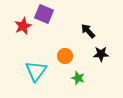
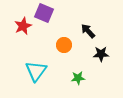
purple square: moved 1 px up
orange circle: moved 1 px left, 11 px up
green star: rotated 24 degrees counterclockwise
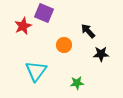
green star: moved 1 px left, 5 px down
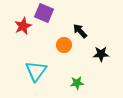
black arrow: moved 8 px left
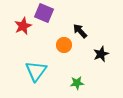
black star: rotated 21 degrees counterclockwise
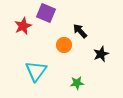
purple square: moved 2 px right
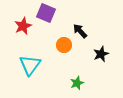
cyan triangle: moved 6 px left, 6 px up
green star: rotated 16 degrees counterclockwise
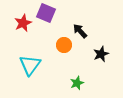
red star: moved 3 px up
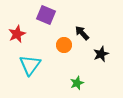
purple square: moved 2 px down
red star: moved 6 px left, 11 px down
black arrow: moved 2 px right, 2 px down
